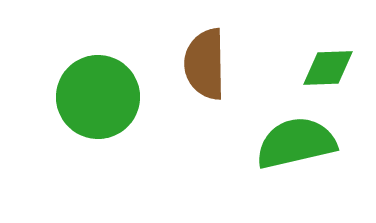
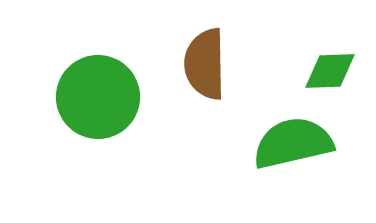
green diamond: moved 2 px right, 3 px down
green semicircle: moved 3 px left
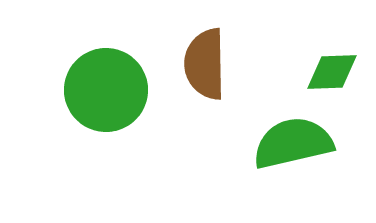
green diamond: moved 2 px right, 1 px down
green circle: moved 8 px right, 7 px up
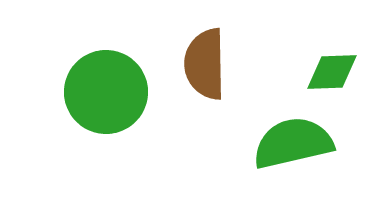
green circle: moved 2 px down
